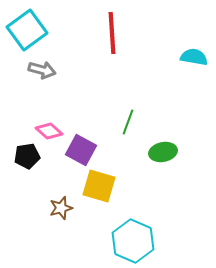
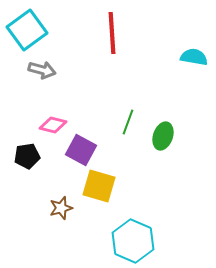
pink diamond: moved 4 px right, 6 px up; rotated 28 degrees counterclockwise
green ellipse: moved 16 px up; rotated 60 degrees counterclockwise
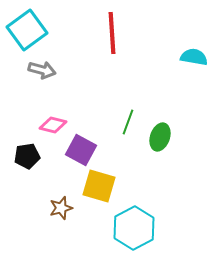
green ellipse: moved 3 px left, 1 px down
cyan hexagon: moved 1 px right, 13 px up; rotated 9 degrees clockwise
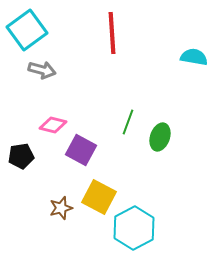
black pentagon: moved 6 px left
yellow square: moved 11 px down; rotated 12 degrees clockwise
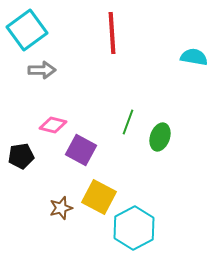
gray arrow: rotated 16 degrees counterclockwise
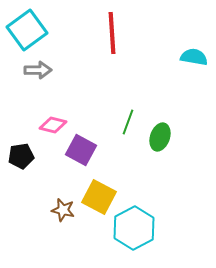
gray arrow: moved 4 px left
brown star: moved 2 px right, 2 px down; rotated 30 degrees clockwise
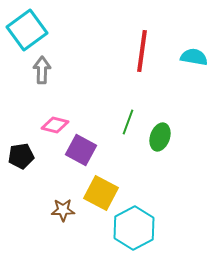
red line: moved 30 px right, 18 px down; rotated 12 degrees clockwise
gray arrow: moved 4 px right; rotated 88 degrees counterclockwise
pink diamond: moved 2 px right
yellow square: moved 2 px right, 4 px up
brown star: rotated 15 degrees counterclockwise
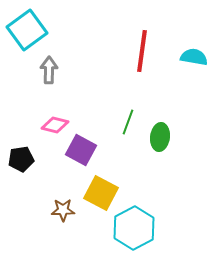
gray arrow: moved 7 px right
green ellipse: rotated 12 degrees counterclockwise
black pentagon: moved 3 px down
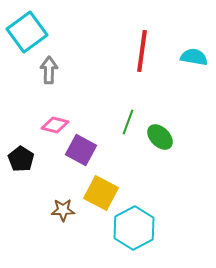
cyan square: moved 2 px down
green ellipse: rotated 52 degrees counterclockwise
black pentagon: rotated 30 degrees counterclockwise
